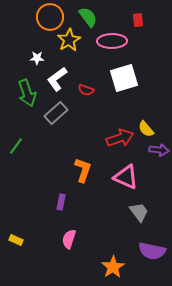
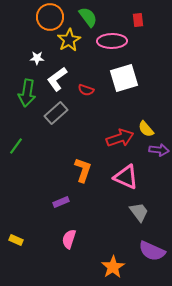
green arrow: rotated 28 degrees clockwise
purple rectangle: rotated 56 degrees clockwise
purple semicircle: rotated 12 degrees clockwise
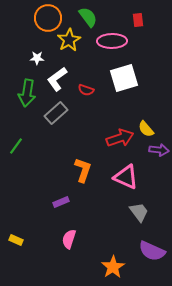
orange circle: moved 2 px left, 1 px down
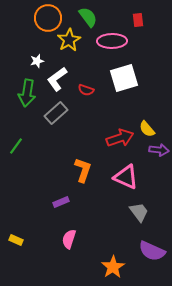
white star: moved 3 px down; rotated 16 degrees counterclockwise
yellow semicircle: moved 1 px right
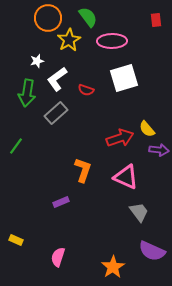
red rectangle: moved 18 px right
pink semicircle: moved 11 px left, 18 px down
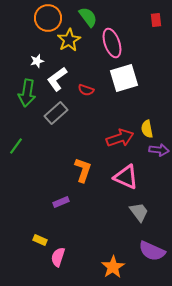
pink ellipse: moved 2 px down; rotated 72 degrees clockwise
yellow semicircle: rotated 30 degrees clockwise
yellow rectangle: moved 24 px right
